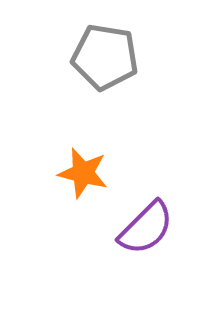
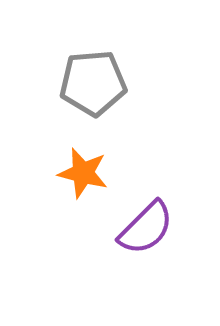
gray pentagon: moved 12 px left, 26 px down; rotated 14 degrees counterclockwise
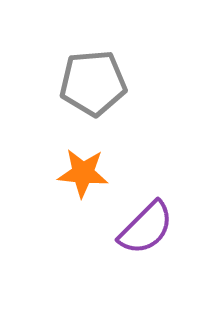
orange star: rotated 9 degrees counterclockwise
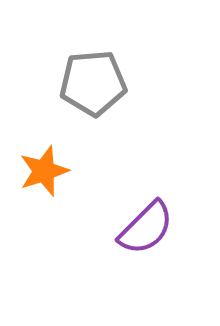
orange star: moved 39 px left, 2 px up; rotated 24 degrees counterclockwise
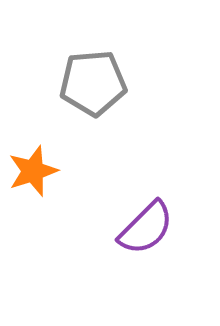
orange star: moved 11 px left
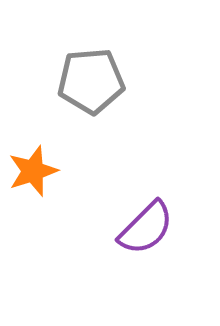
gray pentagon: moved 2 px left, 2 px up
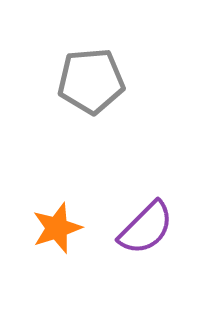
orange star: moved 24 px right, 57 px down
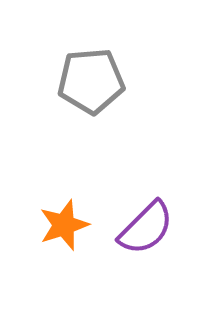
orange star: moved 7 px right, 3 px up
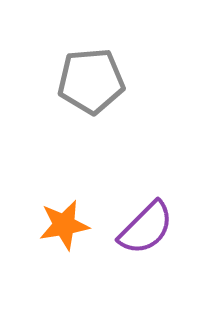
orange star: rotated 9 degrees clockwise
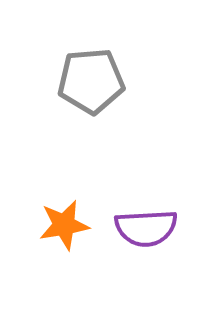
purple semicircle: rotated 42 degrees clockwise
